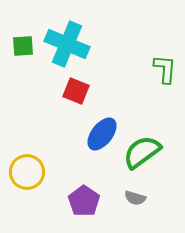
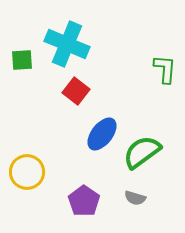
green square: moved 1 px left, 14 px down
red square: rotated 16 degrees clockwise
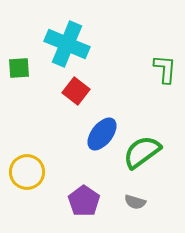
green square: moved 3 px left, 8 px down
gray semicircle: moved 4 px down
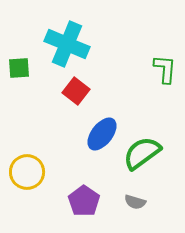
green semicircle: moved 1 px down
